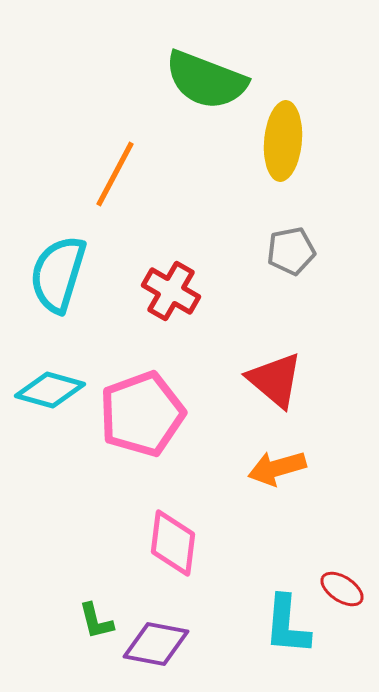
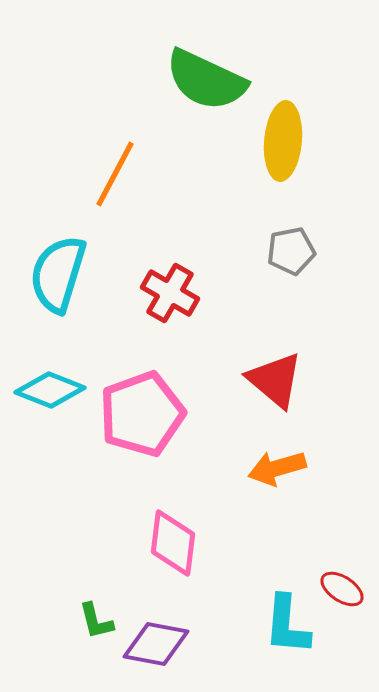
green semicircle: rotated 4 degrees clockwise
red cross: moved 1 px left, 2 px down
cyan diamond: rotated 6 degrees clockwise
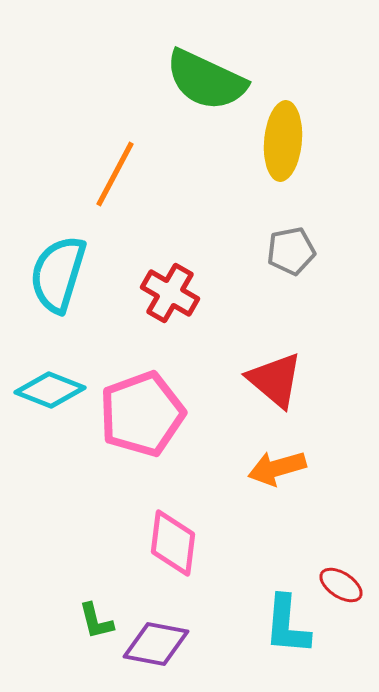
red ellipse: moved 1 px left, 4 px up
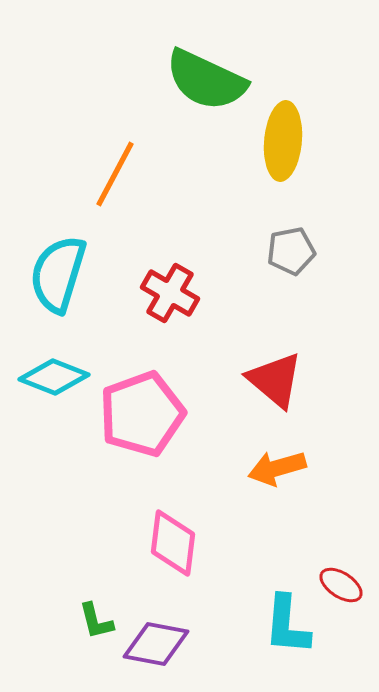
cyan diamond: moved 4 px right, 13 px up
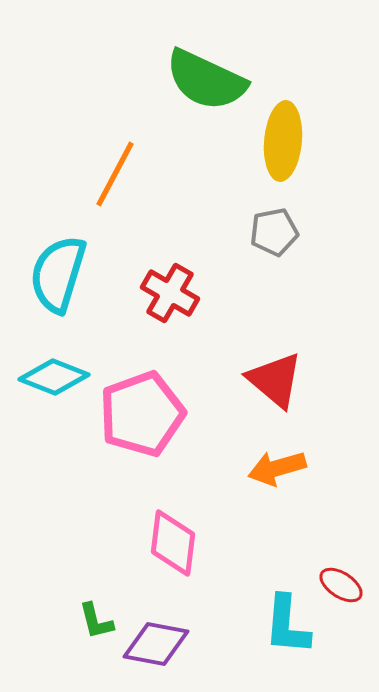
gray pentagon: moved 17 px left, 19 px up
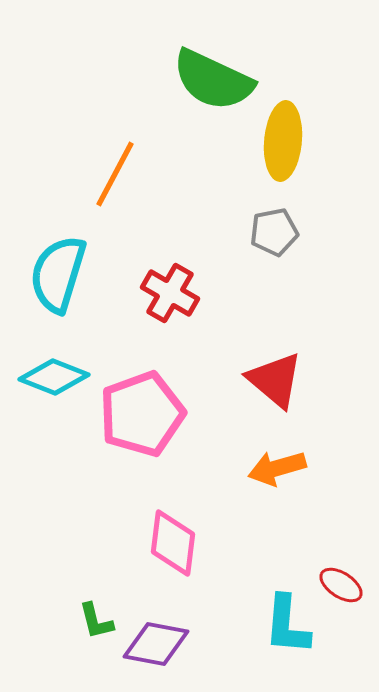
green semicircle: moved 7 px right
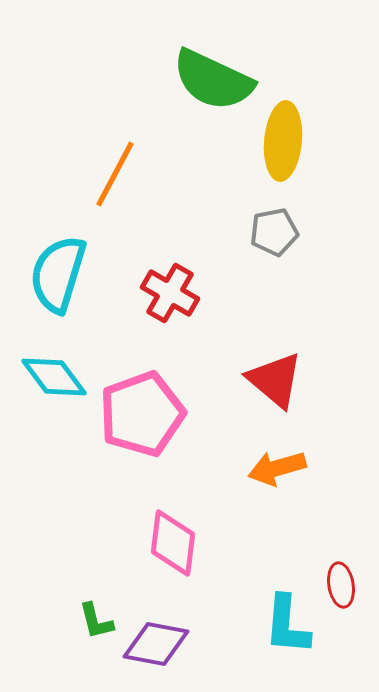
cyan diamond: rotated 32 degrees clockwise
red ellipse: rotated 48 degrees clockwise
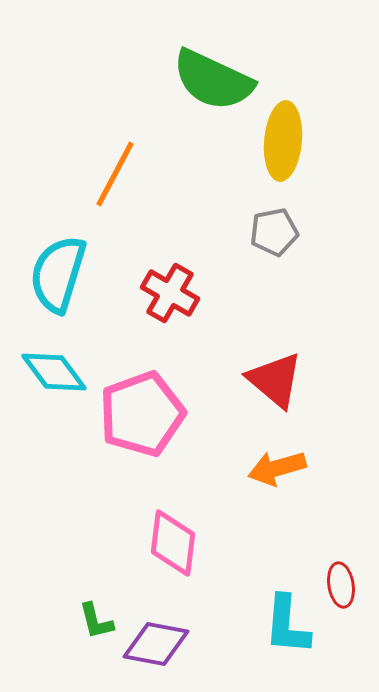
cyan diamond: moved 5 px up
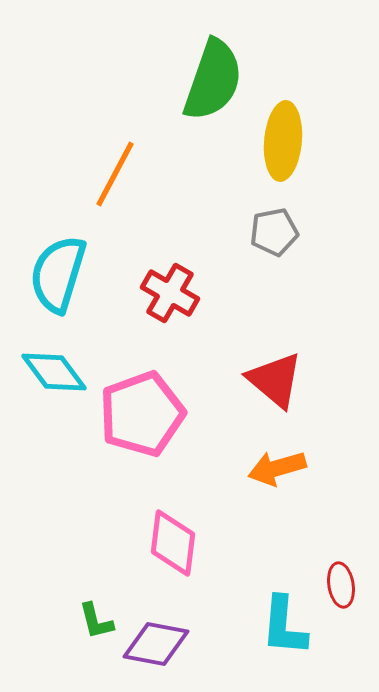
green semicircle: rotated 96 degrees counterclockwise
cyan L-shape: moved 3 px left, 1 px down
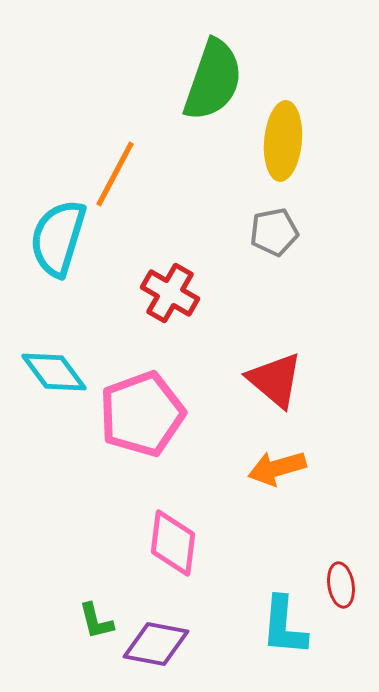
cyan semicircle: moved 36 px up
